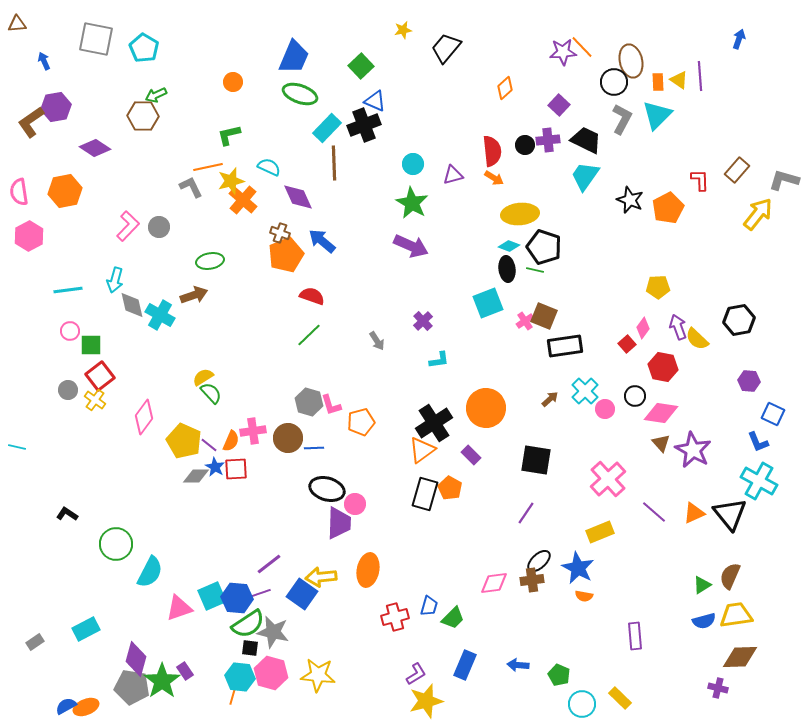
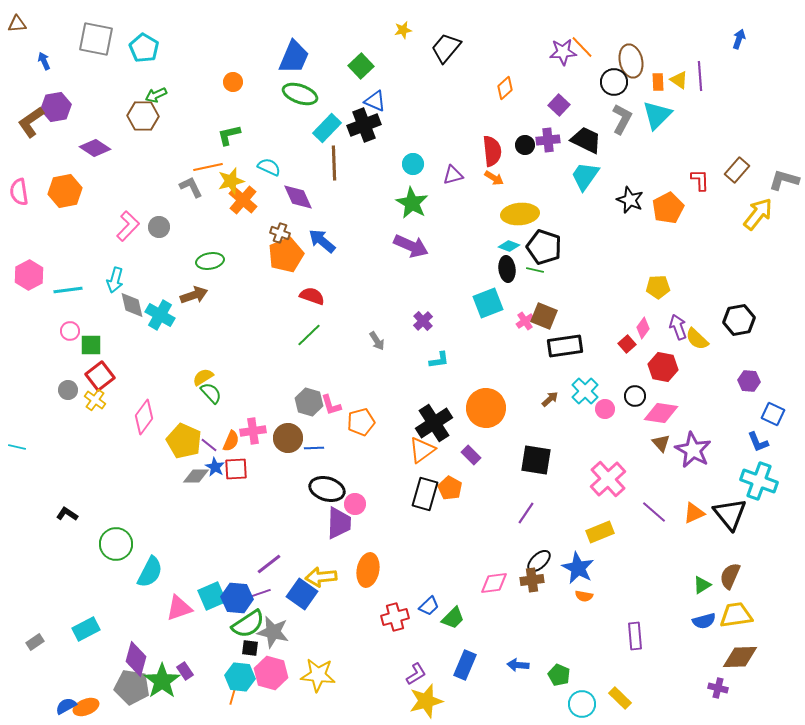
pink hexagon at (29, 236): moved 39 px down
cyan cross at (759, 481): rotated 9 degrees counterclockwise
blue trapezoid at (429, 606): rotated 30 degrees clockwise
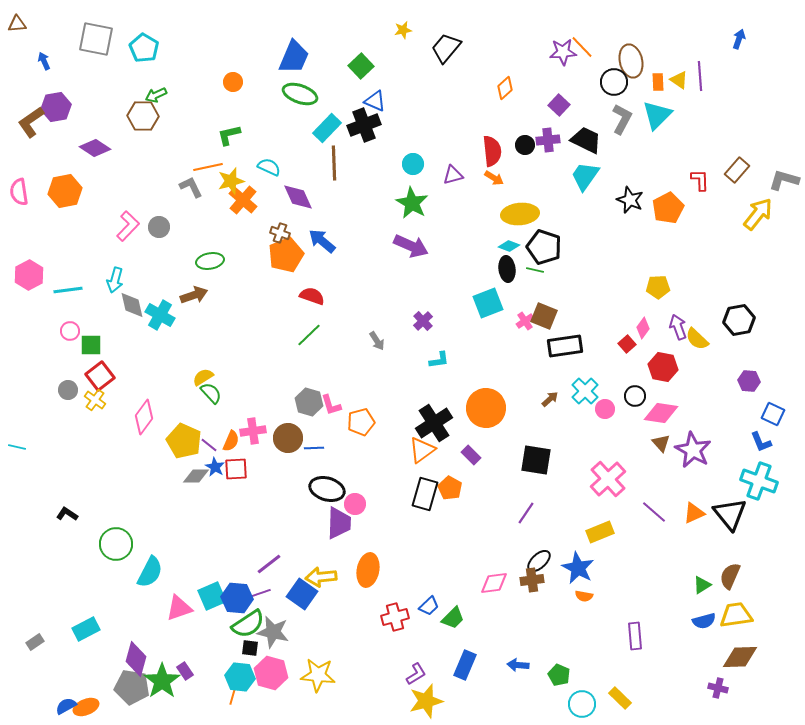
blue L-shape at (758, 442): moved 3 px right
